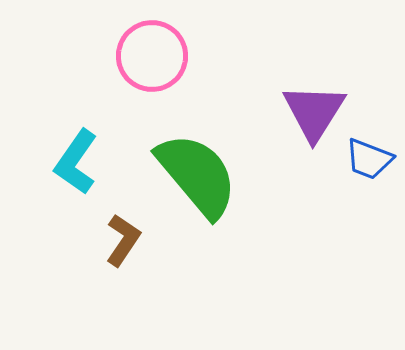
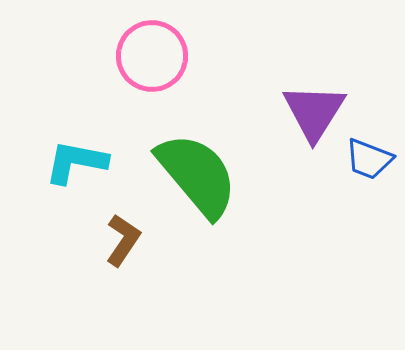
cyan L-shape: rotated 66 degrees clockwise
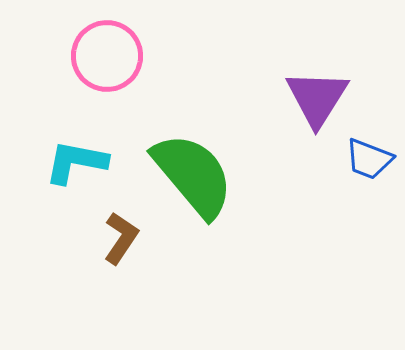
pink circle: moved 45 px left
purple triangle: moved 3 px right, 14 px up
green semicircle: moved 4 px left
brown L-shape: moved 2 px left, 2 px up
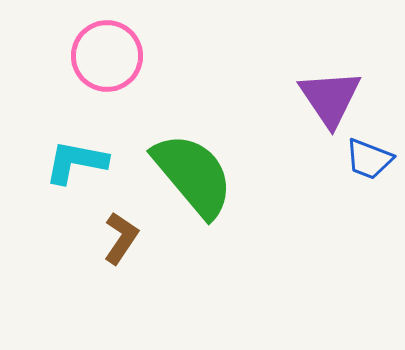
purple triangle: moved 13 px right; rotated 6 degrees counterclockwise
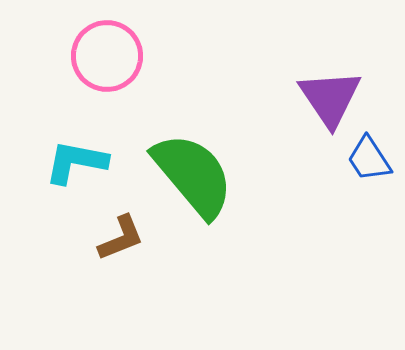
blue trapezoid: rotated 36 degrees clockwise
brown L-shape: rotated 34 degrees clockwise
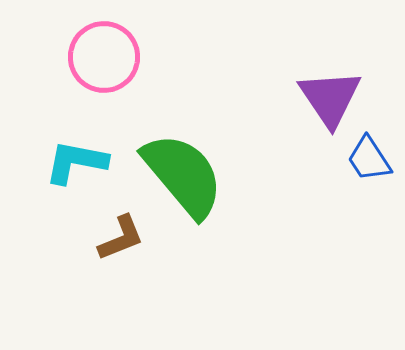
pink circle: moved 3 px left, 1 px down
green semicircle: moved 10 px left
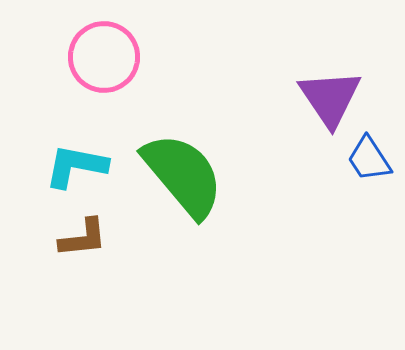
cyan L-shape: moved 4 px down
brown L-shape: moved 38 px left; rotated 16 degrees clockwise
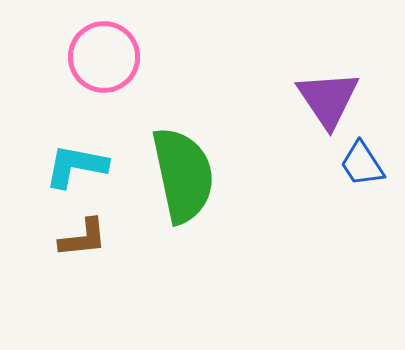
purple triangle: moved 2 px left, 1 px down
blue trapezoid: moved 7 px left, 5 px down
green semicircle: rotated 28 degrees clockwise
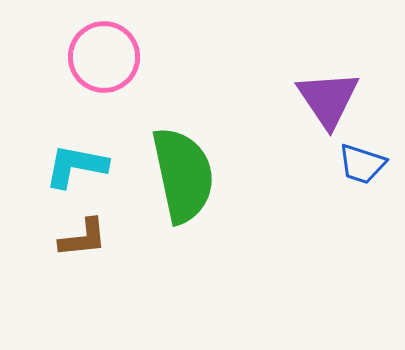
blue trapezoid: rotated 39 degrees counterclockwise
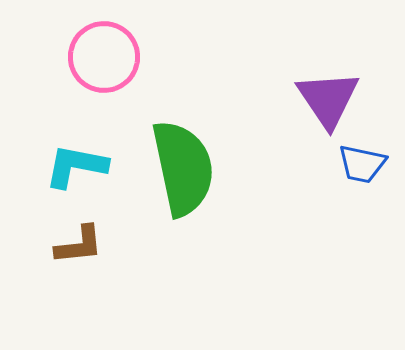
blue trapezoid: rotated 6 degrees counterclockwise
green semicircle: moved 7 px up
brown L-shape: moved 4 px left, 7 px down
